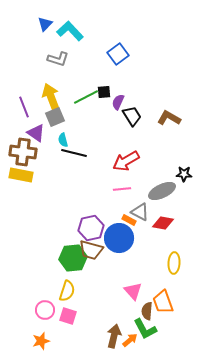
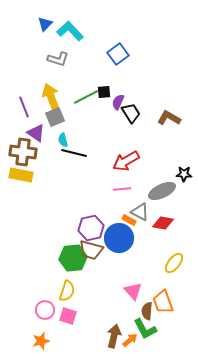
black trapezoid: moved 1 px left, 3 px up
yellow ellipse: rotated 35 degrees clockwise
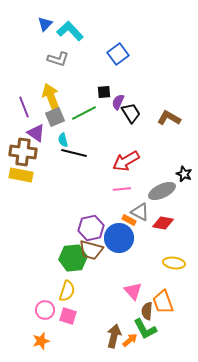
green line: moved 2 px left, 16 px down
black star: rotated 21 degrees clockwise
yellow ellipse: rotated 60 degrees clockwise
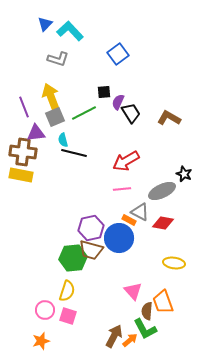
purple triangle: rotated 42 degrees counterclockwise
brown arrow: rotated 15 degrees clockwise
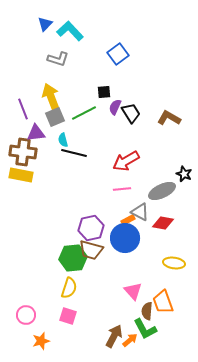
purple semicircle: moved 3 px left, 5 px down
purple line: moved 1 px left, 2 px down
orange rectangle: moved 1 px left; rotated 56 degrees counterclockwise
blue circle: moved 6 px right
yellow semicircle: moved 2 px right, 3 px up
pink circle: moved 19 px left, 5 px down
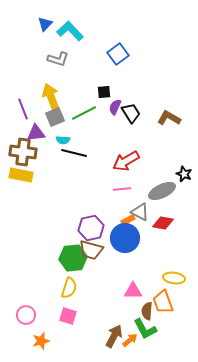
cyan semicircle: rotated 72 degrees counterclockwise
yellow ellipse: moved 15 px down
pink triangle: rotated 48 degrees counterclockwise
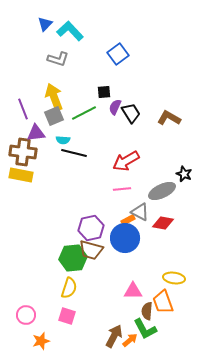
yellow arrow: moved 3 px right
gray square: moved 1 px left, 1 px up
pink square: moved 1 px left
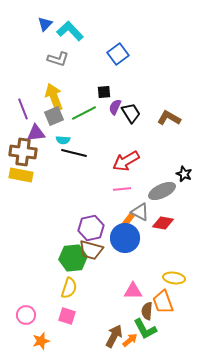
orange rectangle: rotated 24 degrees counterclockwise
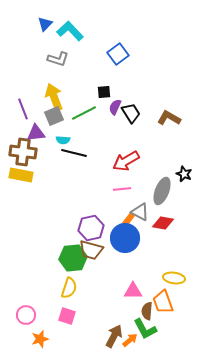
gray ellipse: rotated 44 degrees counterclockwise
orange star: moved 1 px left, 2 px up
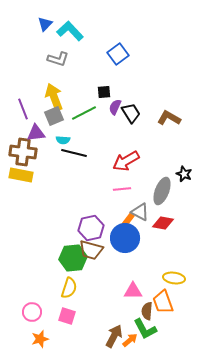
pink circle: moved 6 px right, 3 px up
